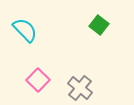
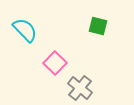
green square: moved 1 px left, 1 px down; rotated 24 degrees counterclockwise
pink square: moved 17 px right, 17 px up
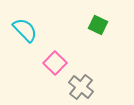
green square: moved 1 px up; rotated 12 degrees clockwise
gray cross: moved 1 px right, 1 px up
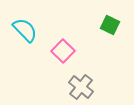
green square: moved 12 px right
pink square: moved 8 px right, 12 px up
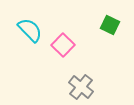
cyan semicircle: moved 5 px right
pink square: moved 6 px up
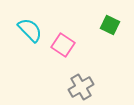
pink square: rotated 10 degrees counterclockwise
gray cross: rotated 20 degrees clockwise
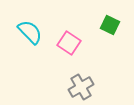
cyan semicircle: moved 2 px down
pink square: moved 6 px right, 2 px up
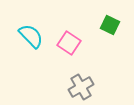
cyan semicircle: moved 1 px right, 4 px down
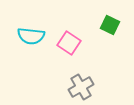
cyan semicircle: rotated 140 degrees clockwise
